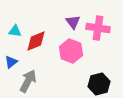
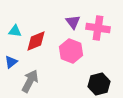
gray arrow: moved 2 px right
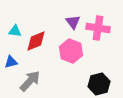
blue triangle: rotated 24 degrees clockwise
gray arrow: rotated 15 degrees clockwise
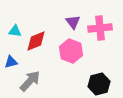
pink cross: moved 2 px right; rotated 15 degrees counterclockwise
